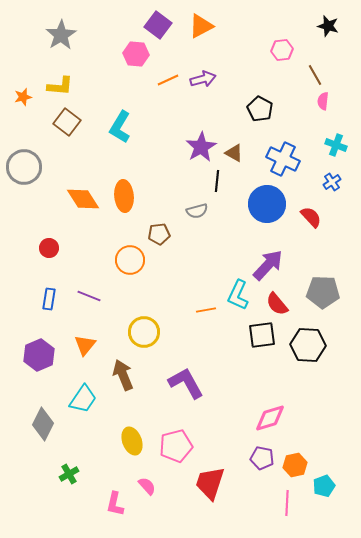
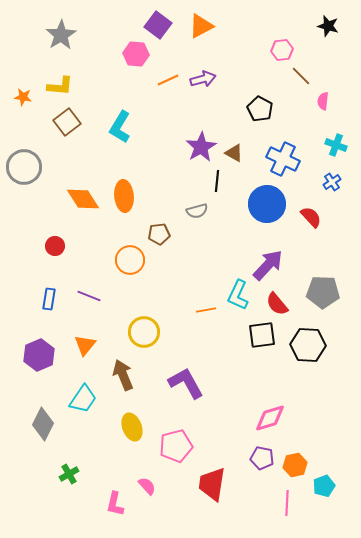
brown line at (315, 75): moved 14 px left, 1 px down; rotated 15 degrees counterclockwise
orange star at (23, 97): rotated 24 degrees clockwise
brown square at (67, 122): rotated 16 degrees clockwise
red circle at (49, 248): moved 6 px right, 2 px up
yellow ellipse at (132, 441): moved 14 px up
red trapezoid at (210, 483): moved 2 px right, 1 px down; rotated 9 degrees counterclockwise
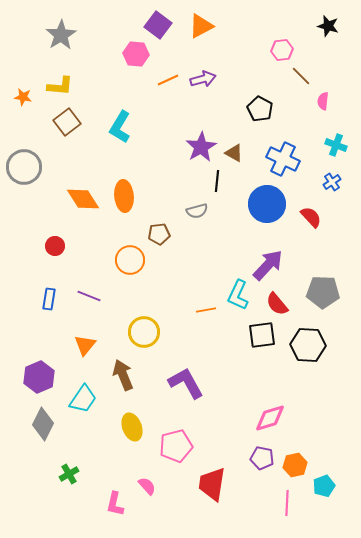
purple hexagon at (39, 355): moved 22 px down
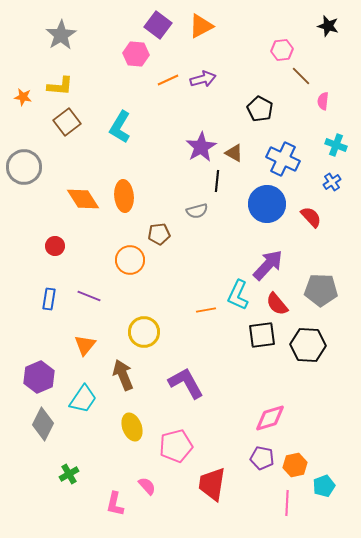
gray pentagon at (323, 292): moved 2 px left, 2 px up
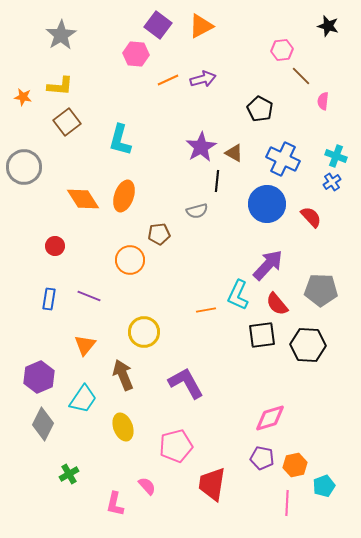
cyan L-shape at (120, 127): moved 13 px down; rotated 16 degrees counterclockwise
cyan cross at (336, 145): moved 11 px down
orange ellipse at (124, 196): rotated 24 degrees clockwise
yellow ellipse at (132, 427): moved 9 px left
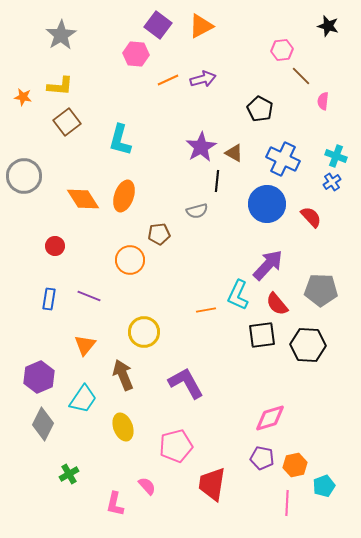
gray circle at (24, 167): moved 9 px down
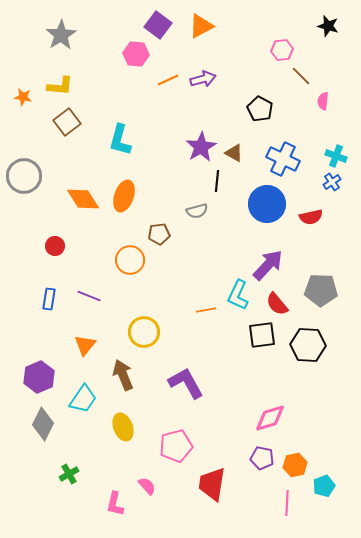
red semicircle at (311, 217): rotated 120 degrees clockwise
